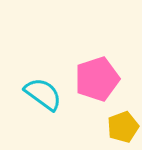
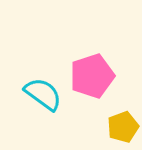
pink pentagon: moved 5 px left, 3 px up
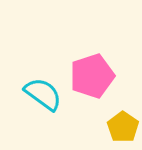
yellow pentagon: rotated 16 degrees counterclockwise
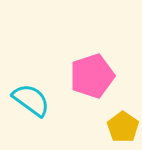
cyan semicircle: moved 12 px left, 6 px down
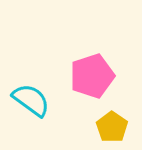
yellow pentagon: moved 11 px left
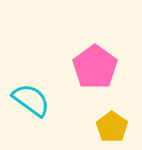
pink pentagon: moved 3 px right, 9 px up; rotated 18 degrees counterclockwise
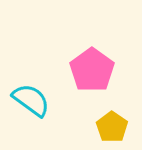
pink pentagon: moved 3 px left, 3 px down
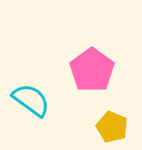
yellow pentagon: rotated 12 degrees counterclockwise
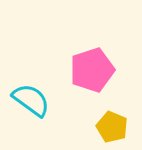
pink pentagon: rotated 18 degrees clockwise
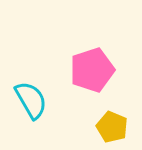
cyan semicircle: rotated 24 degrees clockwise
